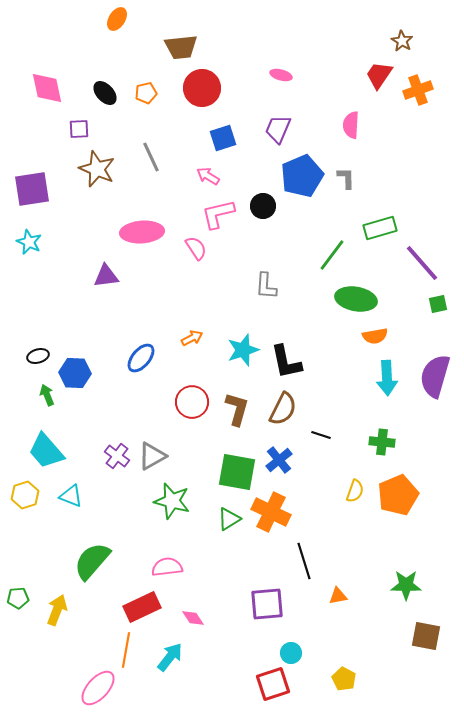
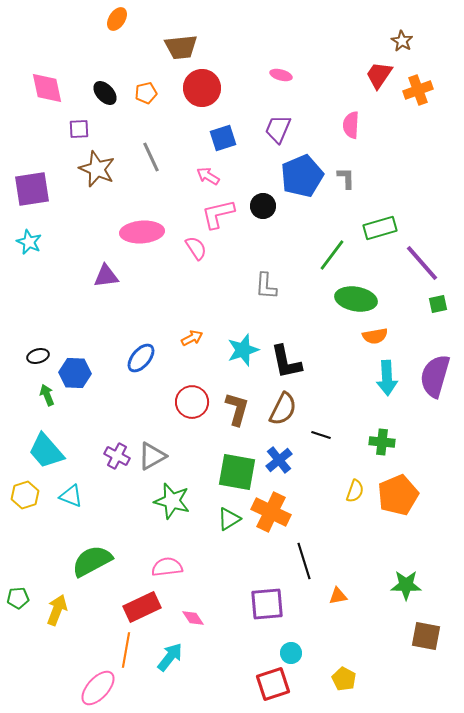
purple cross at (117, 456): rotated 10 degrees counterclockwise
green semicircle at (92, 561): rotated 21 degrees clockwise
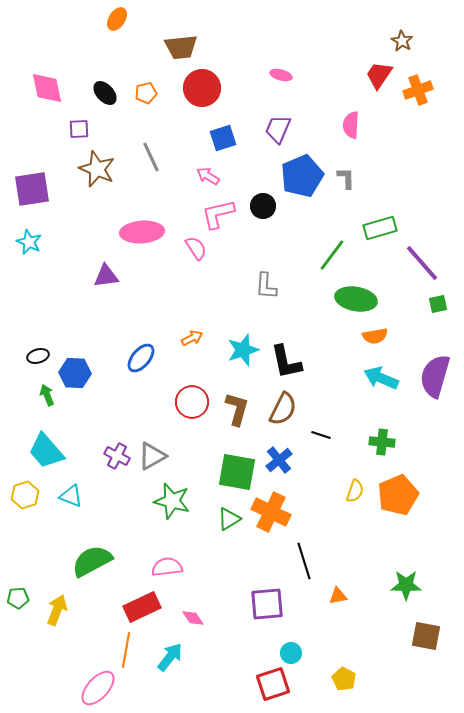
cyan arrow at (387, 378): moved 6 px left; rotated 116 degrees clockwise
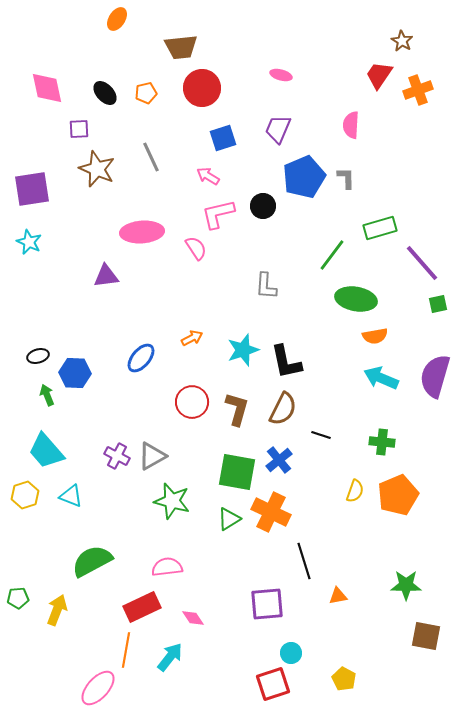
blue pentagon at (302, 176): moved 2 px right, 1 px down
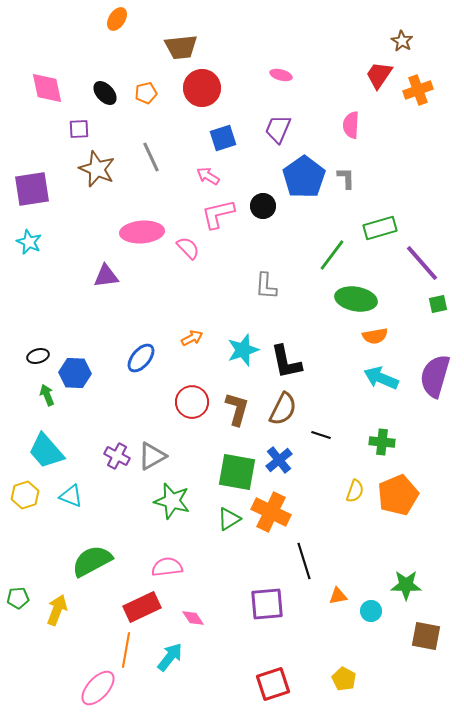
blue pentagon at (304, 177): rotated 12 degrees counterclockwise
pink semicircle at (196, 248): moved 8 px left; rotated 10 degrees counterclockwise
cyan circle at (291, 653): moved 80 px right, 42 px up
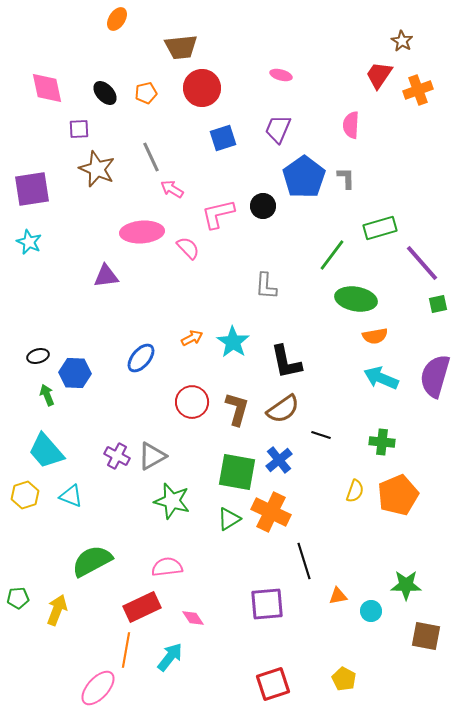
pink arrow at (208, 176): moved 36 px left, 13 px down
cyan star at (243, 350): moved 10 px left, 8 px up; rotated 20 degrees counterclockwise
brown semicircle at (283, 409): rotated 28 degrees clockwise
